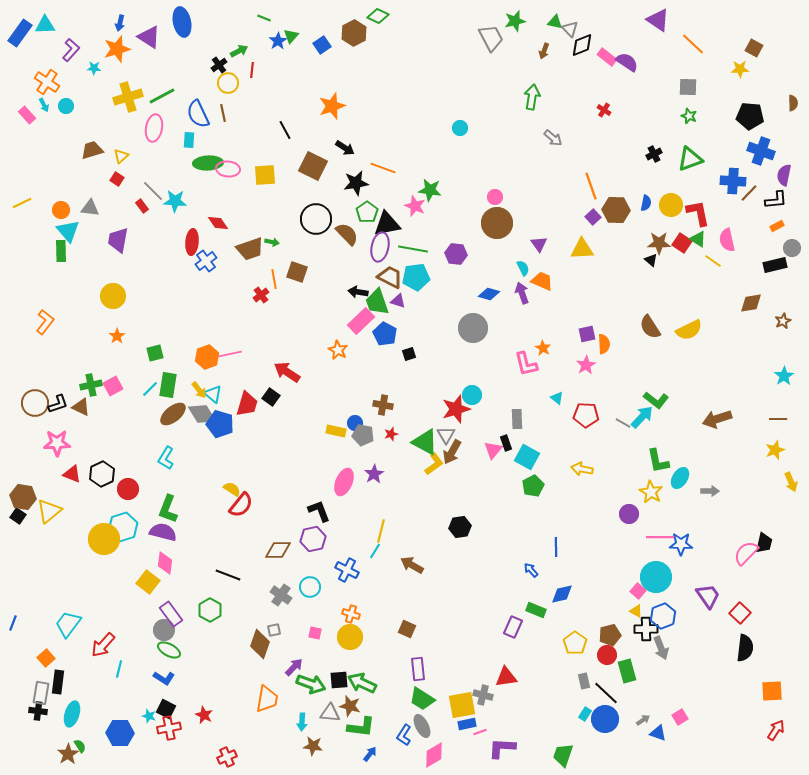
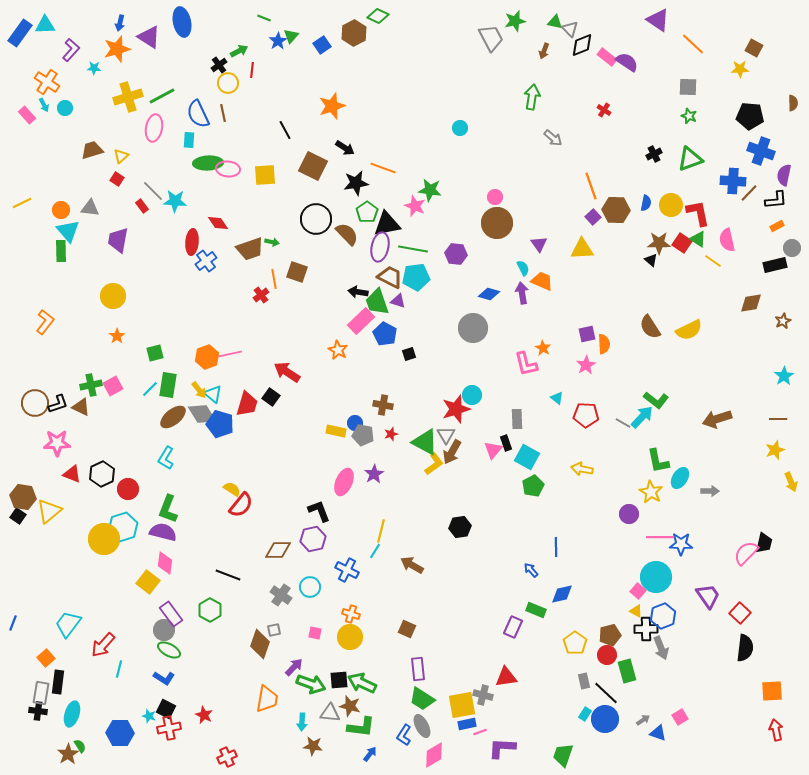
cyan circle at (66, 106): moved 1 px left, 2 px down
purple arrow at (522, 293): rotated 10 degrees clockwise
brown ellipse at (173, 414): moved 3 px down
red arrow at (776, 730): rotated 45 degrees counterclockwise
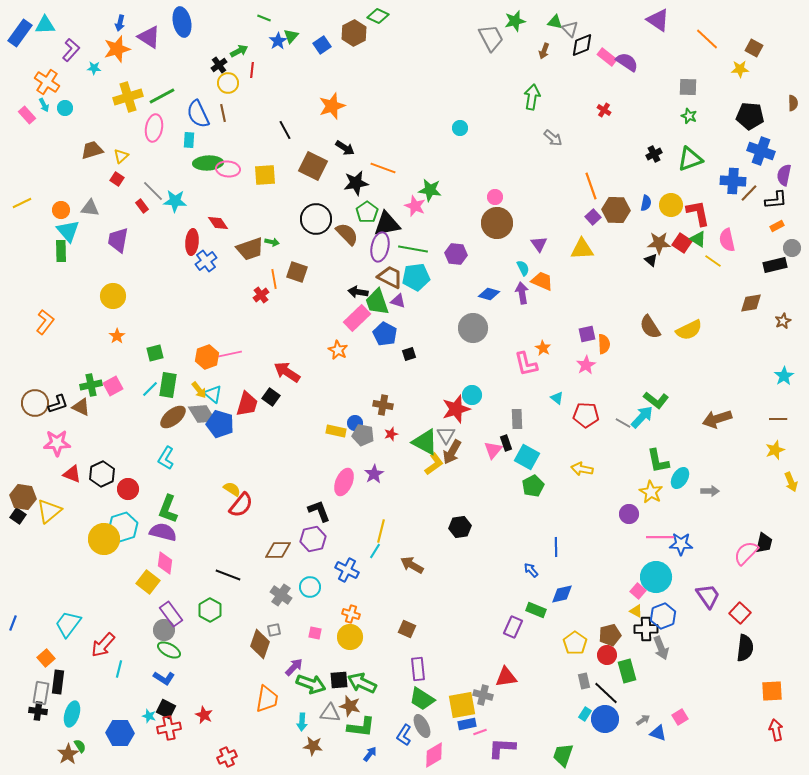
orange line at (693, 44): moved 14 px right, 5 px up
pink rectangle at (361, 321): moved 4 px left, 3 px up
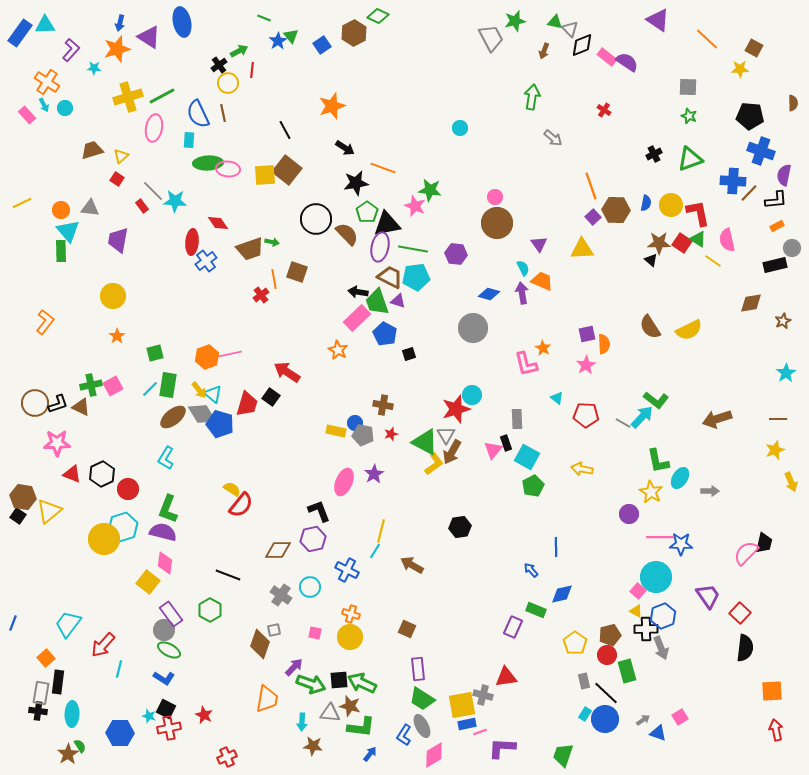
green triangle at (291, 36): rotated 21 degrees counterclockwise
brown square at (313, 166): moved 26 px left, 4 px down; rotated 12 degrees clockwise
cyan star at (784, 376): moved 2 px right, 3 px up
cyan ellipse at (72, 714): rotated 15 degrees counterclockwise
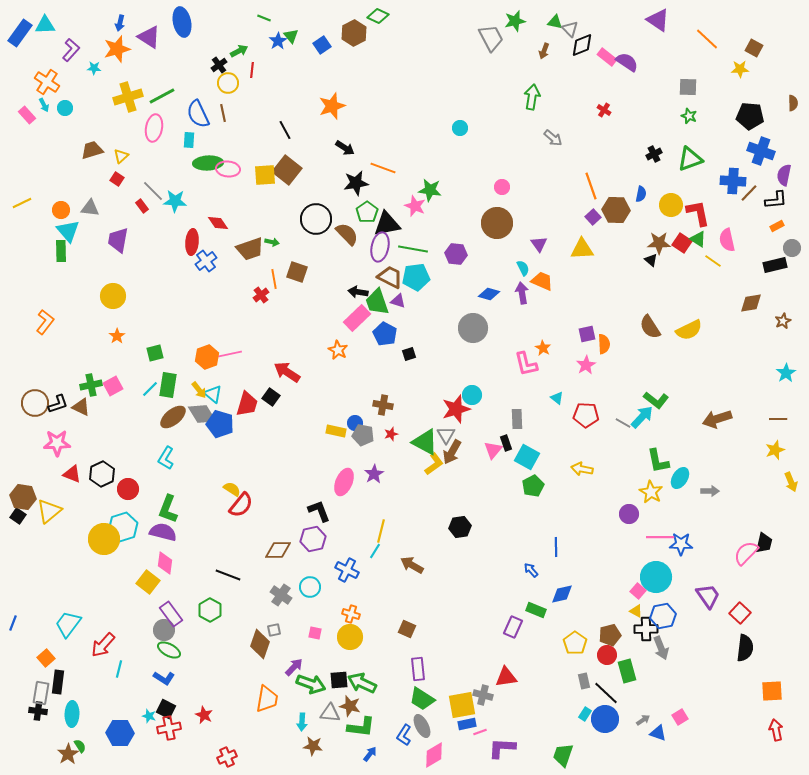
pink circle at (495, 197): moved 7 px right, 10 px up
blue semicircle at (646, 203): moved 5 px left, 9 px up
blue hexagon at (663, 616): rotated 10 degrees clockwise
